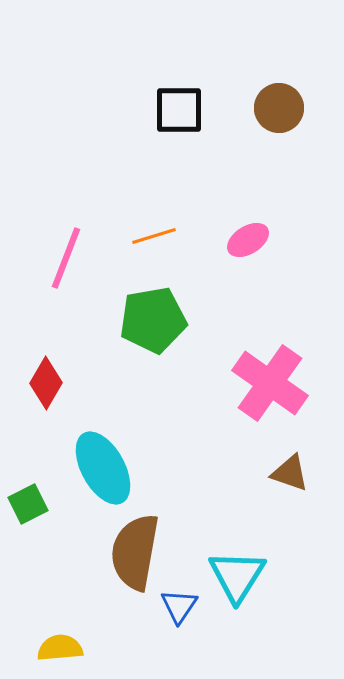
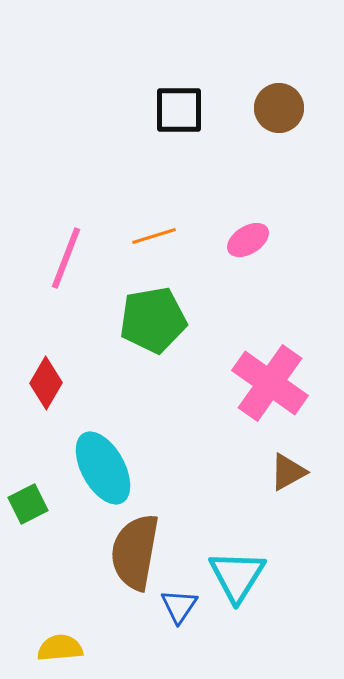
brown triangle: moved 2 px left, 1 px up; rotated 48 degrees counterclockwise
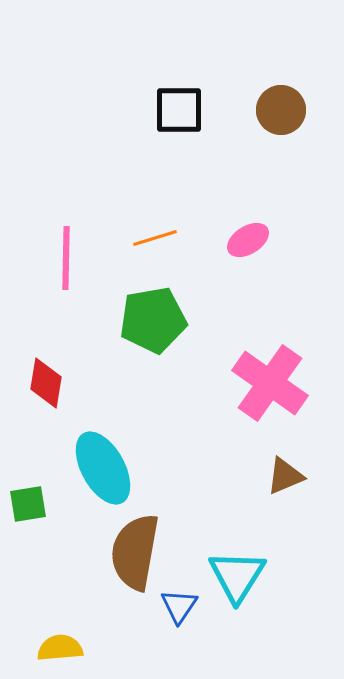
brown circle: moved 2 px right, 2 px down
orange line: moved 1 px right, 2 px down
pink line: rotated 20 degrees counterclockwise
red diamond: rotated 21 degrees counterclockwise
brown triangle: moved 3 px left, 4 px down; rotated 6 degrees clockwise
green square: rotated 18 degrees clockwise
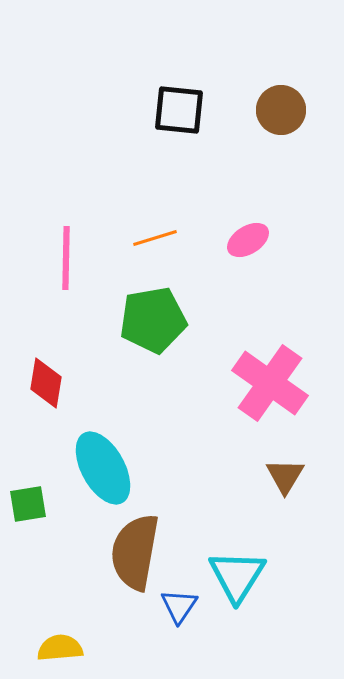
black square: rotated 6 degrees clockwise
brown triangle: rotated 36 degrees counterclockwise
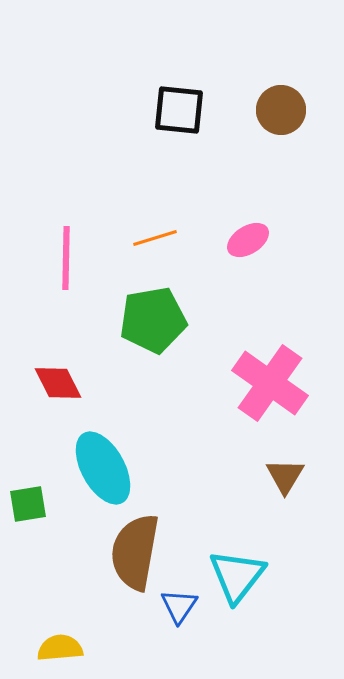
red diamond: moved 12 px right; rotated 36 degrees counterclockwise
cyan triangle: rotated 6 degrees clockwise
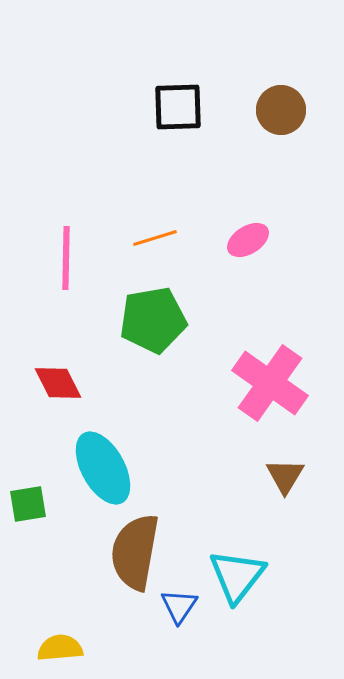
black square: moved 1 px left, 3 px up; rotated 8 degrees counterclockwise
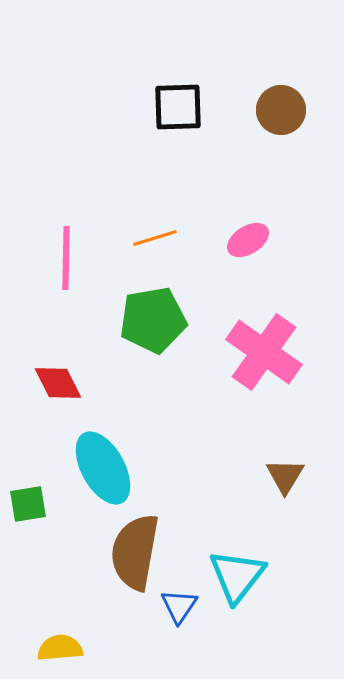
pink cross: moved 6 px left, 31 px up
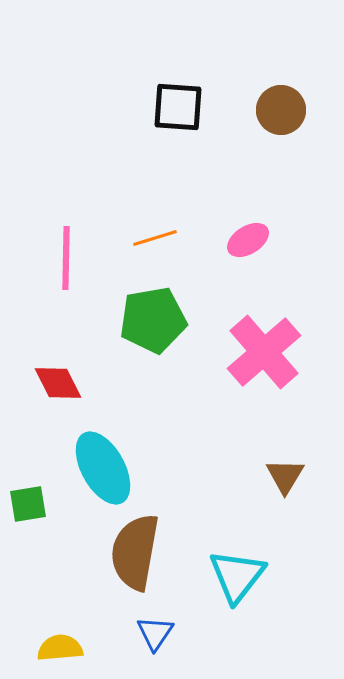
black square: rotated 6 degrees clockwise
pink cross: rotated 14 degrees clockwise
blue triangle: moved 24 px left, 27 px down
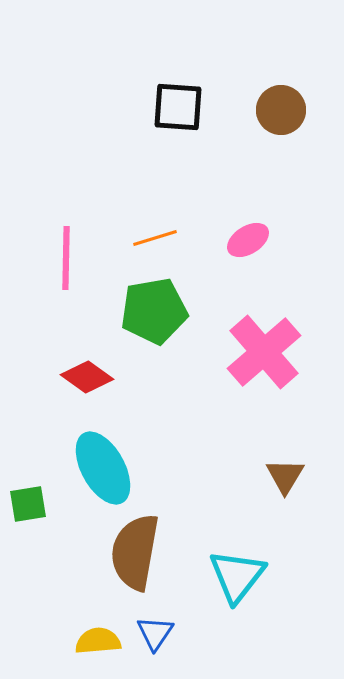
green pentagon: moved 1 px right, 9 px up
red diamond: moved 29 px right, 6 px up; rotated 27 degrees counterclockwise
yellow semicircle: moved 38 px right, 7 px up
